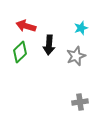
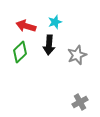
cyan star: moved 26 px left, 6 px up
gray star: moved 1 px right, 1 px up
gray cross: rotated 21 degrees counterclockwise
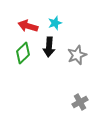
cyan star: moved 1 px down
red arrow: moved 2 px right
black arrow: moved 2 px down
green diamond: moved 3 px right, 1 px down
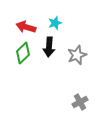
red arrow: moved 2 px left, 1 px down
